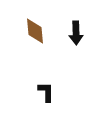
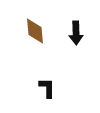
black L-shape: moved 1 px right, 4 px up
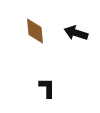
black arrow: rotated 110 degrees clockwise
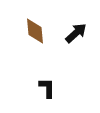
black arrow: rotated 120 degrees clockwise
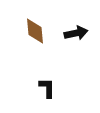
black arrow: rotated 30 degrees clockwise
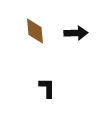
black arrow: rotated 10 degrees clockwise
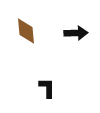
brown diamond: moved 9 px left
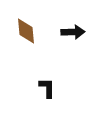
black arrow: moved 3 px left, 1 px up
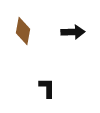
brown diamond: moved 3 px left; rotated 16 degrees clockwise
